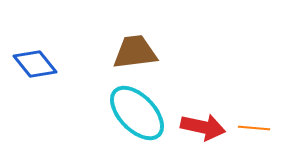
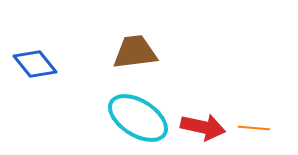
cyan ellipse: moved 1 px right, 5 px down; rotated 14 degrees counterclockwise
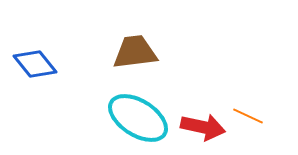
orange line: moved 6 px left, 12 px up; rotated 20 degrees clockwise
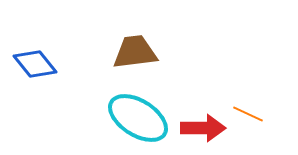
orange line: moved 2 px up
red arrow: moved 1 px down; rotated 12 degrees counterclockwise
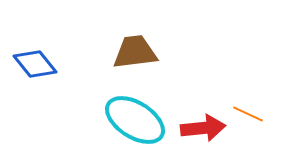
cyan ellipse: moved 3 px left, 2 px down
red arrow: rotated 6 degrees counterclockwise
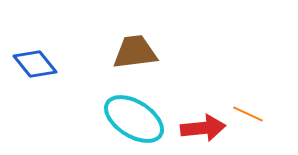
cyan ellipse: moved 1 px left, 1 px up
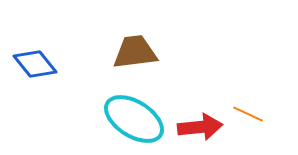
red arrow: moved 3 px left, 1 px up
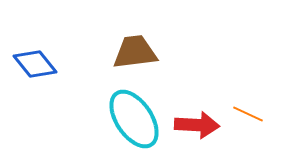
cyan ellipse: rotated 24 degrees clockwise
red arrow: moved 3 px left, 2 px up; rotated 9 degrees clockwise
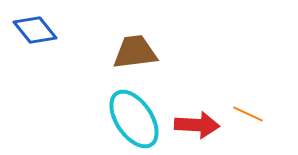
blue diamond: moved 34 px up
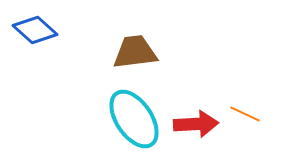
blue diamond: rotated 9 degrees counterclockwise
orange line: moved 3 px left
red arrow: moved 1 px left, 1 px up; rotated 6 degrees counterclockwise
